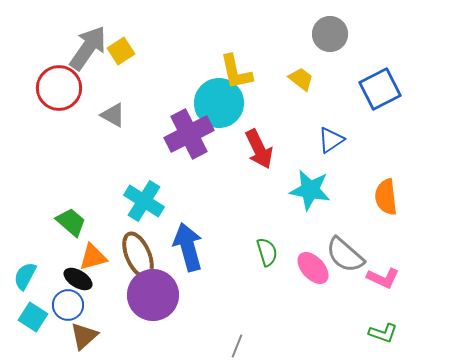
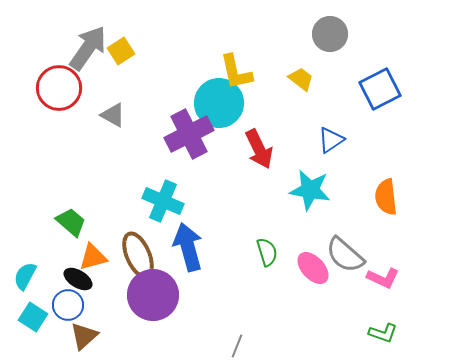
cyan cross: moved 19 px right; rotated 9 degrees counterclockwise
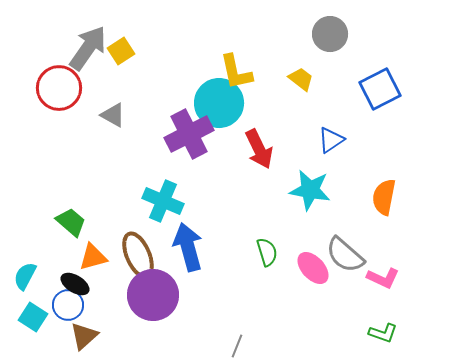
orange semicircle: moved 2 px left; rotated 18 degrees clockwise
black ellipse: moved 3 px left, 5 px down
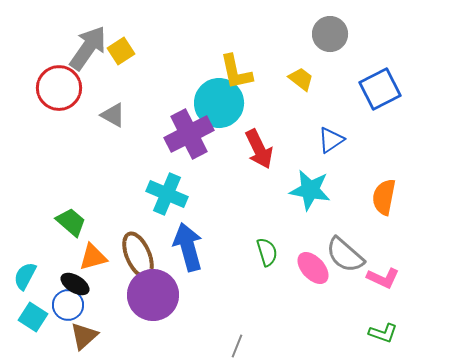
cyan cross: moved 4 px right, 7 px up
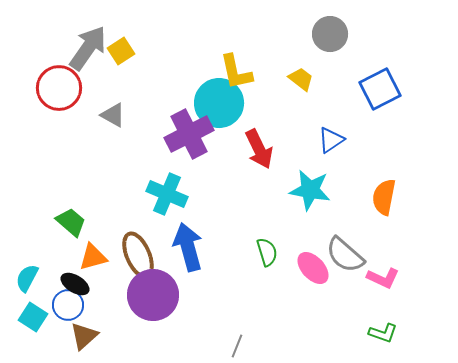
cyan semicircle: moved 2 px right, 2 px down
